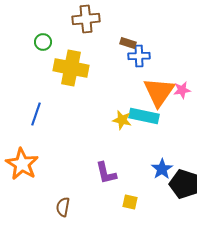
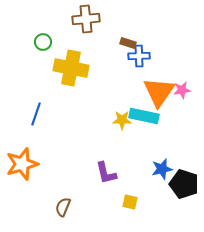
yellow star: rotated 12 degrees counterclockwise
orange star: rotated 24 degrees clockwise
blue star: rotated 20 degrees clockwise
brown semicircle: rotated 12 degrees clockwise
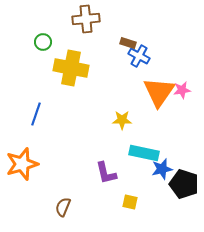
blue cross: rotated 30 degrees clockwise
cyan rectangle: moved 37 px down
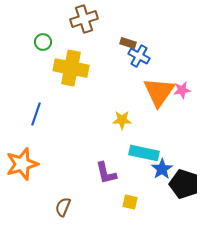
brown cross: moved 2 px left; rotated 12 degrees counterclockwise
blue star: rotated 20 degrees counterclockwise
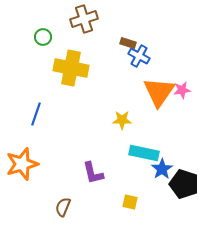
green circle: moved 5 px up
purple L-shape: moved 13 px left
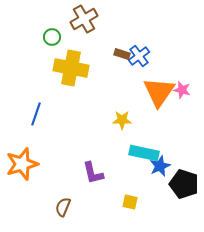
brown cross: rotated 12 degrees counterclockwise
green circle: moved 9 px right
brown rectangle: moved 6 px left, 11 px down
blue cross: rotated 25 degrees clockwise
pink star: rotated 24 degrees clockwise
blue star: moved 2 px left, 3 px up; rotated 10 degrees clockwise
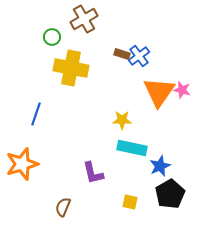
cyan rectangle: moved 12 px left, 5 px up
black pentagon: moved 14 px left, 10 px down; rotated 24 degrees clockwise
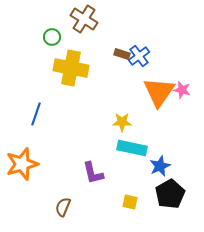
brown cross: rotated 28 degrees counterclockwise
yellow star: moved 2 px down
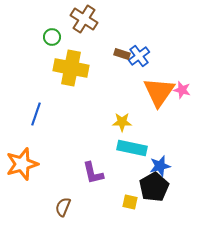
blue star: rotated 10 degrees clockwise
black pentagon: moved 16 px left, 7 px up
